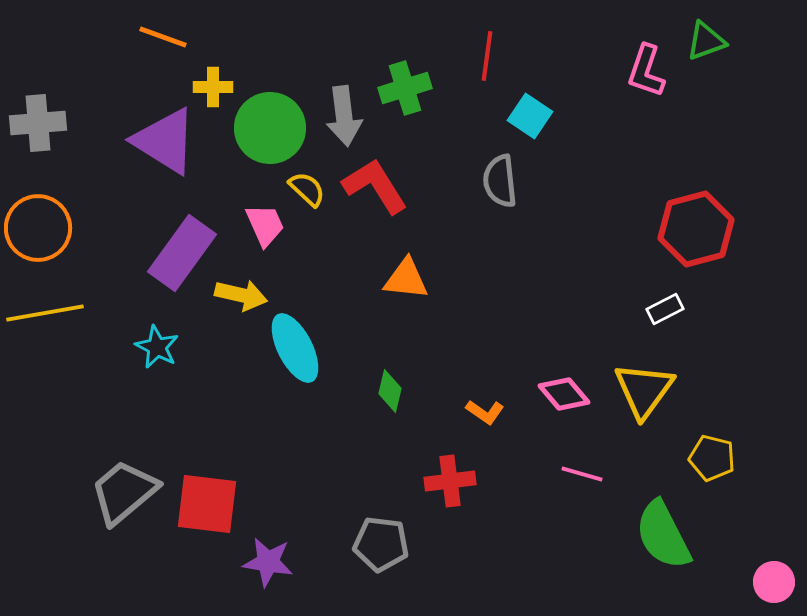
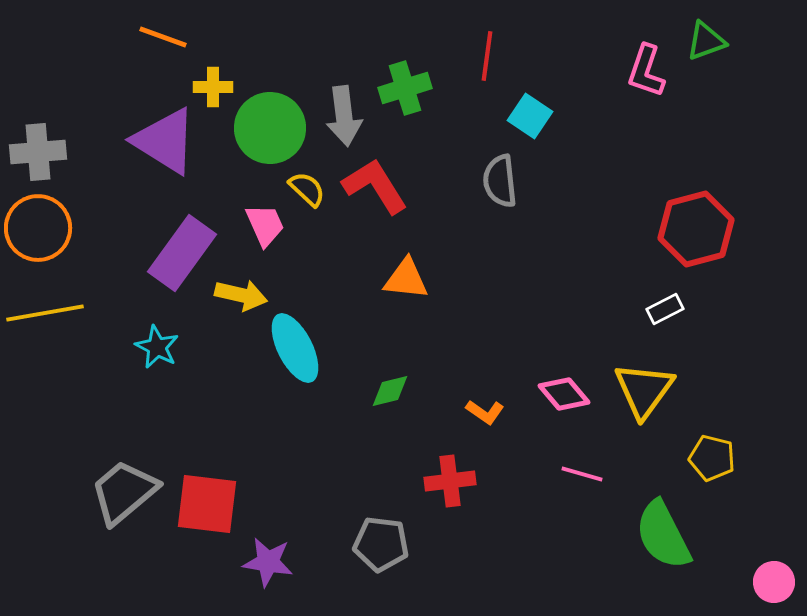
gray cross: moved 29 px down
green diamond: rotated 63 degrees clockwise
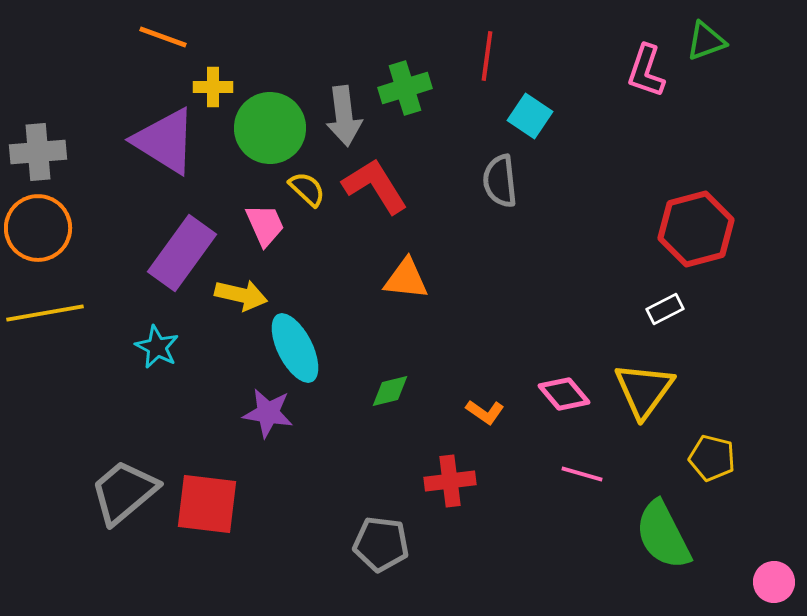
purple star: moved 149 px up
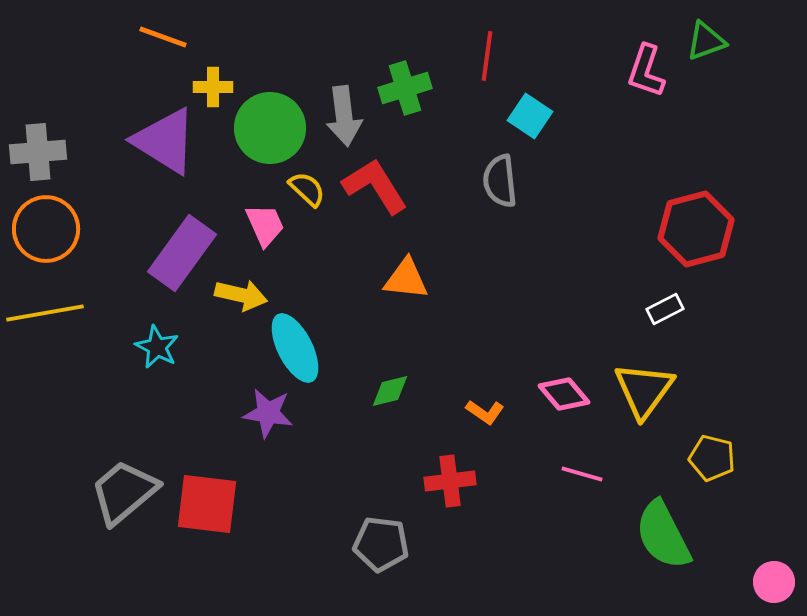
orange circle: moved 8 px right, 1 px down
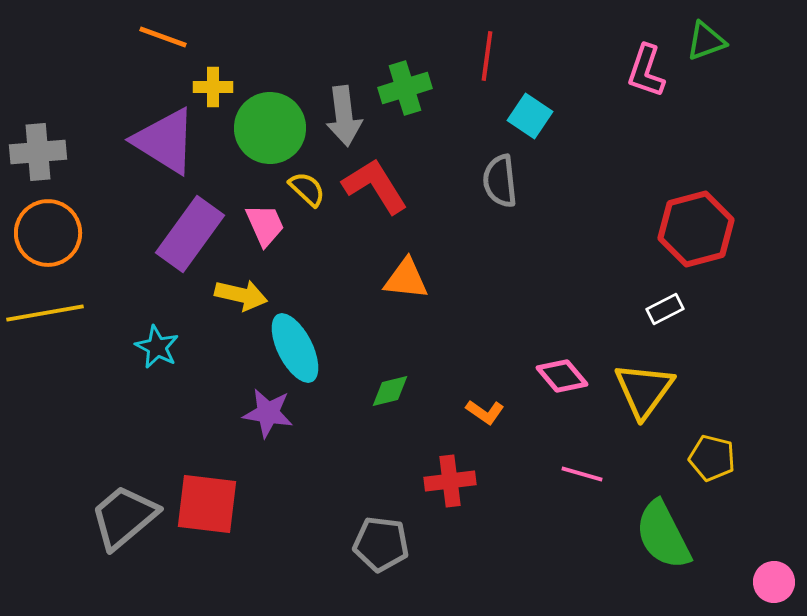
orange circle: moved 2 px right, 4 px down
purple rectangle: moved 8 px right, 19 px up
pink diamond: moved 2 px left, 18 px up
gray trapezoid: moved 25 px down
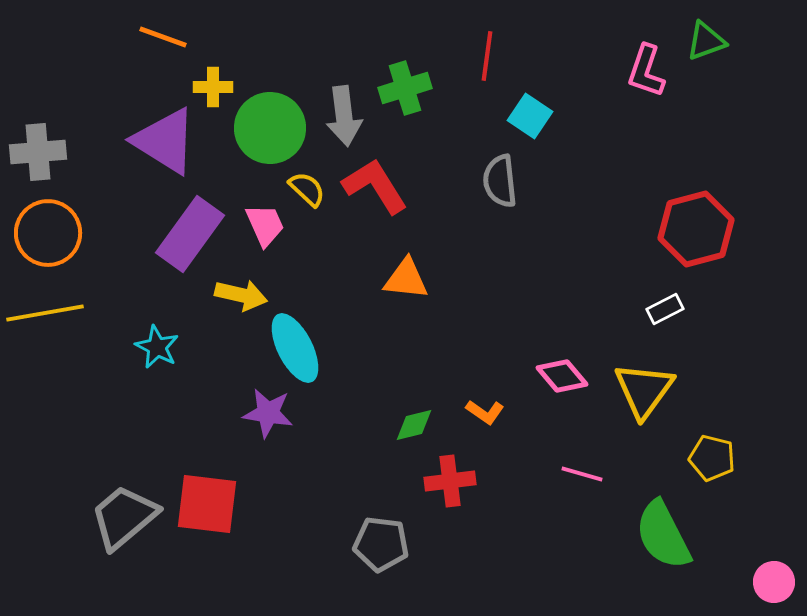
green diamond: moved 24 px right, 34 px down
